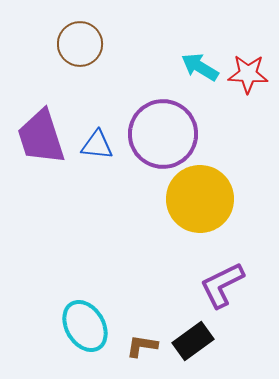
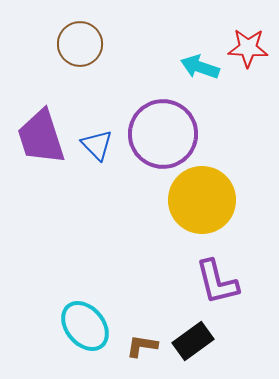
cyan arrow: rotated 12 degrees counterclockwise
red star: moved 26 px up
blue triangle: rotated 40 degrees clockwise
yellow circle: moved 2 px right, 1 px down
purple L-shape: moved 5 px left, 3 px up; rotated 78 degrees counterclockwise
cyan ellipse: rotated 9 degrees counterclockwise
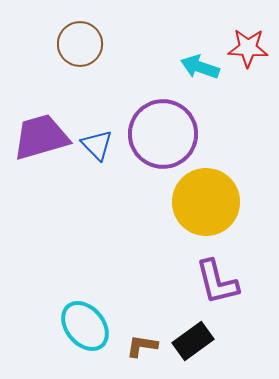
purple trapezoid: rotated 92 degrees clockwise
yellow circle: moved 4 px right, 2 px down
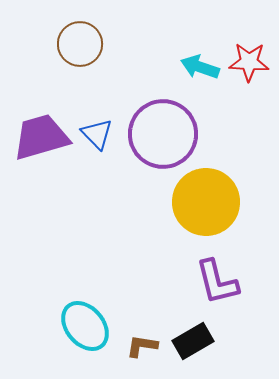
red star: moved 1 px right, 14 px down
blue triangle: moved 11 px up
black rectangle: rotated 6 degrees clockwise
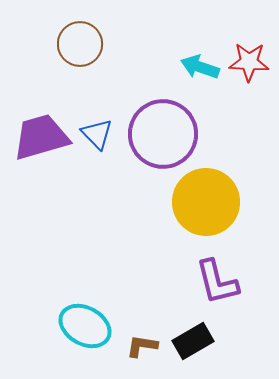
cyan ellipse: rotated 21 degrees counterclockwise
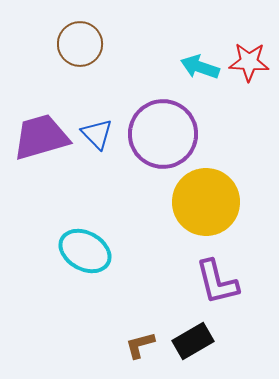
cyan ellipse: moved 75 px up
brown L-shape: moved 2 px left, 1 px up; rotated 24 degrees counterclockwise
